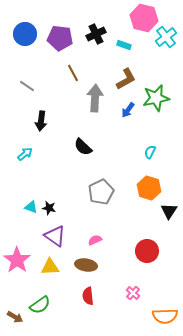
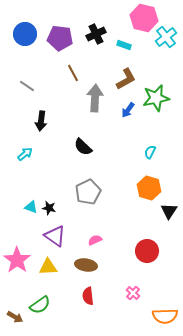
gray pentagon: moved 13 px left
yellow triangle: moved 2 px left
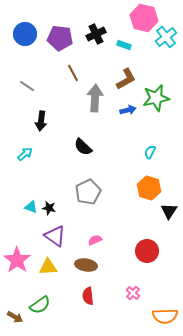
blue arrow: rotated 140 degrees counterclockwise
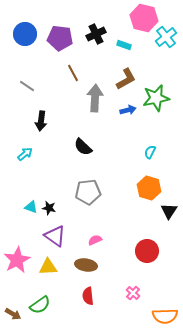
gray pentagon: rotated 20 degrees clockwise
pink star: rotated 8 degrees clockwise
brown arrow: moved 2 px left, 3 px up
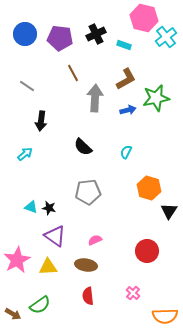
cyan semicircle: moved 24 px left
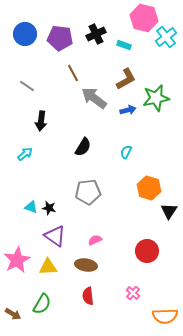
gray arrow: moved 1 px left; rotated 56 degrees counterclockwise
black semicircle: rotated 102 degrees counterclockwise
green semicircle: moved 2 px right, 1 px up; rotated 25 degrees counterclockwise
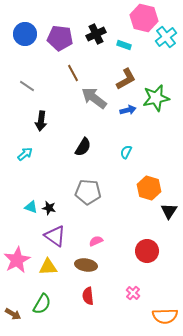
gray pentagon: rotated 10 degrees clockwise
pink semicircle: moved 1 px right, 1 px down
